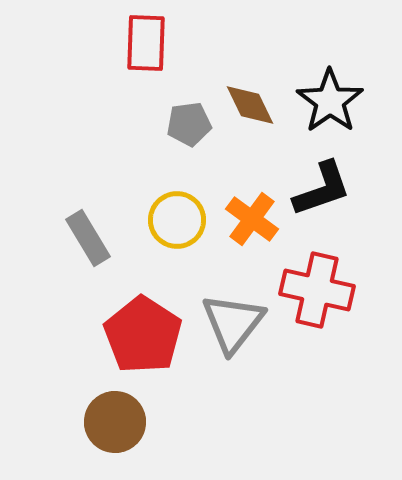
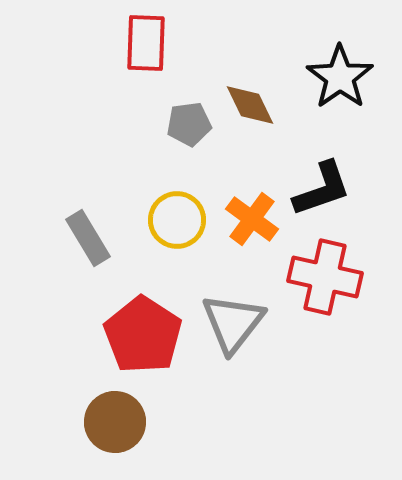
black star: moved 10 px right, 24 px up
red cross: moved 8 px right, 13 px up
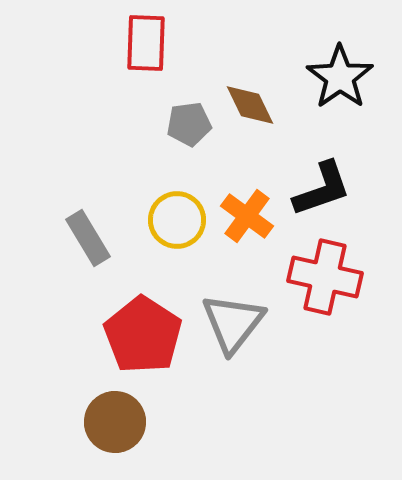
orange cross: moved 5 px left, 3 px up
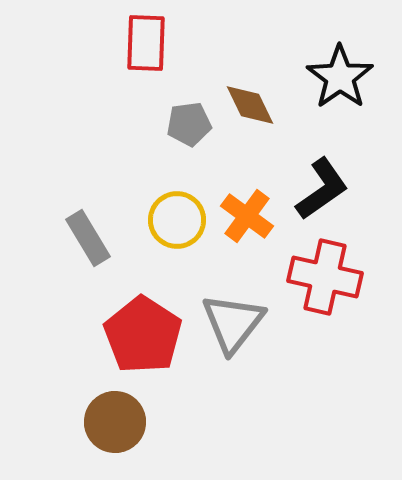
black L-shape: rotated 16 degrees counterclockwise
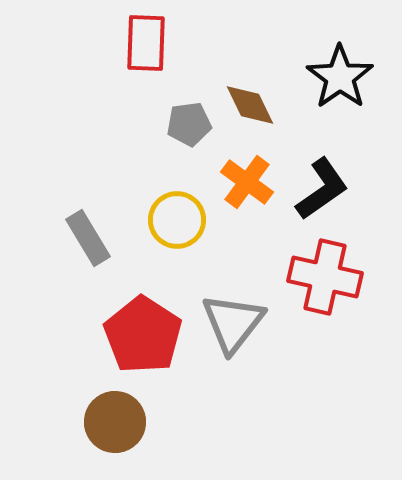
orange cross: moved 34 px up
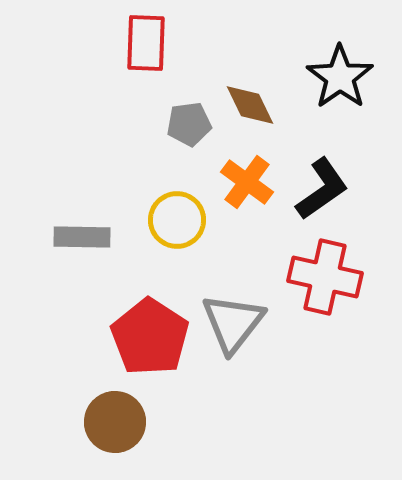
gray rectangle: moved 6 px left, 1 px up; rotated 58 degrees counterclockwise
red pentagon: moved 7 px right, 2 px down
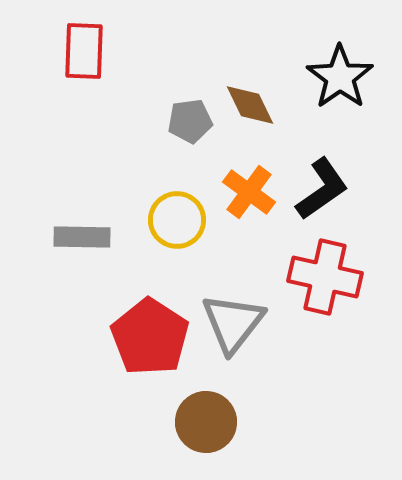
red rectangle: moved 62 px left, 8 px down
gray pentagon: moved 1 px right, 3 px up
orange cross: moved 2 px right, 10 px down
brown circle: moved 91 px right
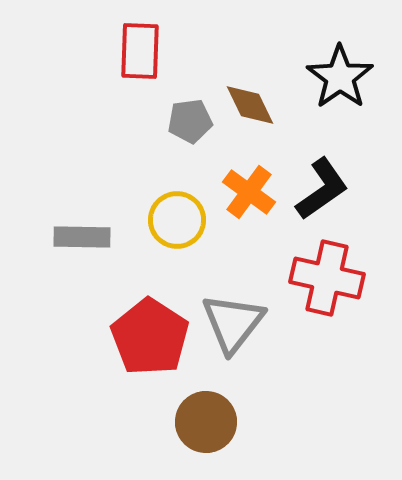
red rectangle: moved 56 px right
red cross: moved 2 px right, 1 px down
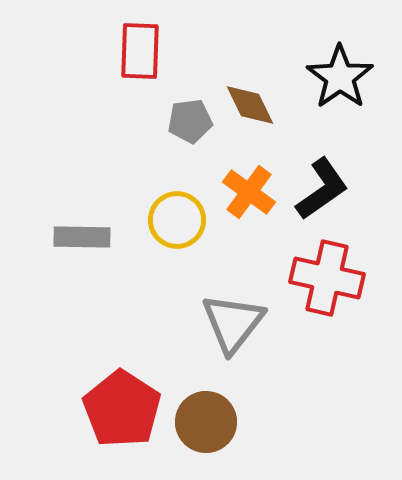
red pentagon: moved 28 px left, 72 px down
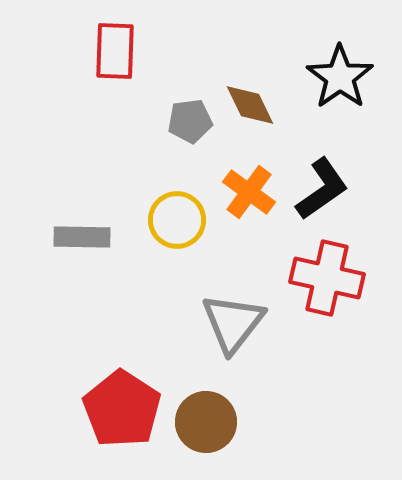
red rectangle: moved 25 px left
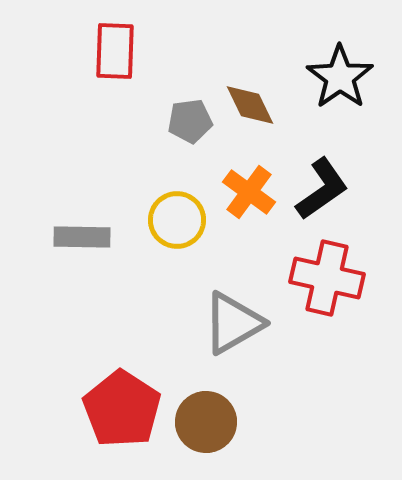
gray triangle: rotated 22 degrees clockwise
